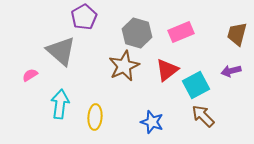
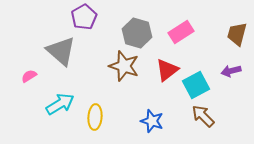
pink rectangle: rotated 10 degrees counterclockwise
brown star: rotated 28 degrees counterclockwise
pink semicircle: moved 1 px left, 1 px down
cyan arrow: rotated 52 degrees clockwise
blue star: moved 1 px up
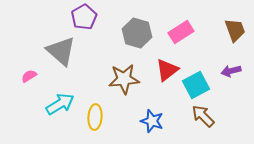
brown trapezoid: moved 2 px left, 4 px up; rotated 145 degrees clockwise
brown star: moved 13 px down; rotated 24 degrees counterclockwise
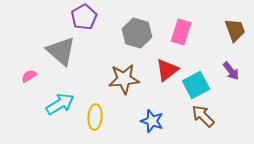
pink rectangle: rotated 40 degrees counterclockwise
purple arrow: rotated 114 degrees counterclockwise
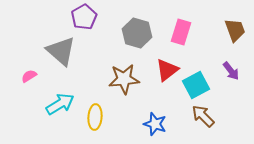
blue star: moved 3 px right, 3 px down
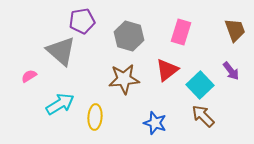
purple pentagon: moved 2 px left, 4 px down; rotated 20 degrees clockwise
gray hexagon: moved 8 px left, 3 px down
cyan square: moved 4 px right; rotated 16 degrees counterclockwise
blue star: moved 1 px up
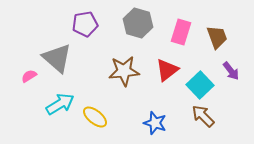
purple pentagon: moved 3 px right, 3 px down
brown trapezoid: moved 18 px left, 7 px down
gray hexagon: moved 9 px right, 13 px up
gray triangle: moved 4 px left, 7 px down
brown star: moved 8 px up
yellow ellipse: rotated 55 degrees counterclockwise
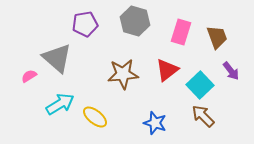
gray hexagon: moved 3 px left, 2 px up
brown star: moved 1 px left, 3 px down
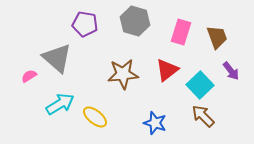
purple pentagon: rotated 20 degrees clockwise
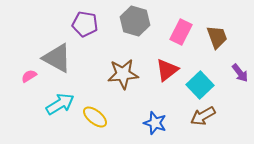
pink rectangle: rotated 10 degrees clockwise
gray triangle: rotated 12 degrees counterclockwise
purple arrow: moved 9 px right, 2 px down
brown arrow: rotated 75 degrees counterclockwise
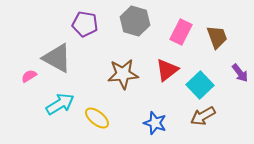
yellow ellipse: moved 2 px right, 1 px down
